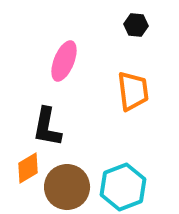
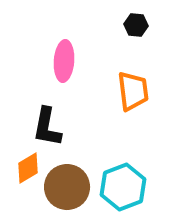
pink ellipse: rotated 18 degrees counterclockwise
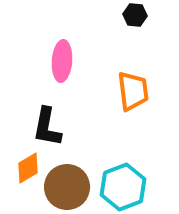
black hexagon: moved 1 px left, 10 px up
pink ellipse: moved 2 px left
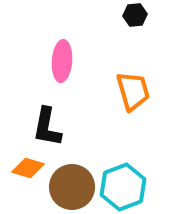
black hexagon: rotated 10 degrees counterclockwise
orange trapezoid: rotated 9 degrees counterclockwise
orange diamond: rotated 48 degrees clockwise
brown circle: moved 5 px right
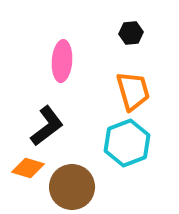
black hexagon: moved 4 px left, 18 px down
black L-shape: moved 1 px up; rotated 138 degrees counterclockwise
cyan hexagon: moved 4 px right, 44 px up
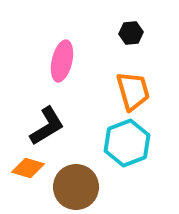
pink ellipse: rotated 9 degrees clockwise
black L-shape: rotated 6 degrees clockwise
brown circle: moved 4 px right
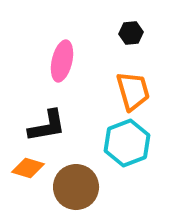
black L-shape: rotated 21 degrees clockwise
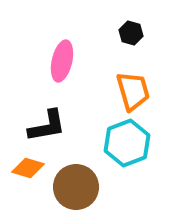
black hexagon: rotated 20 degrees clockwise
